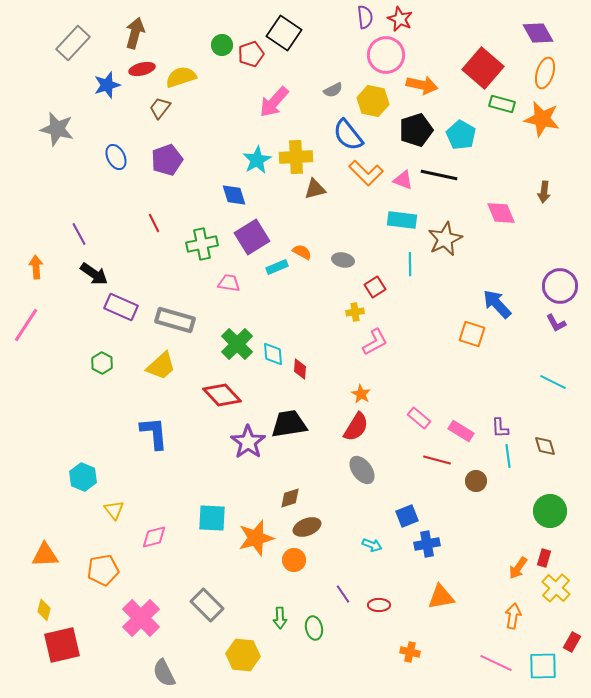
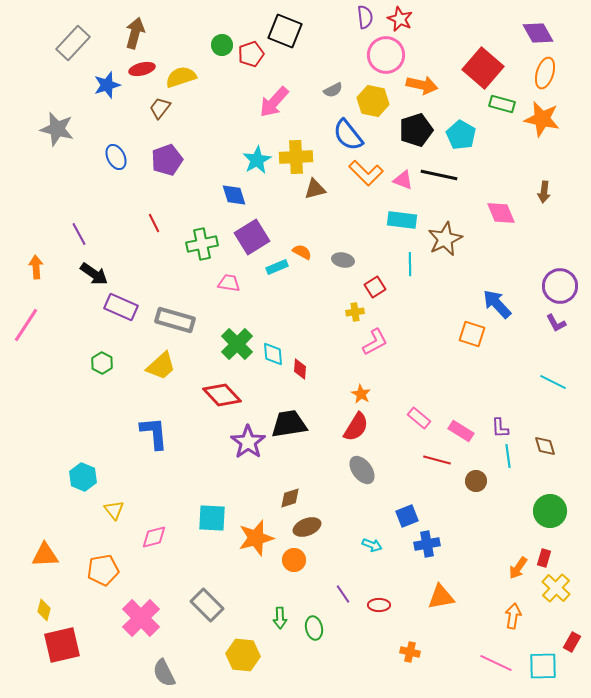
black square at (284, 33): moved 1 px right, 2 px up; rotated 12 degrees counterclockwise
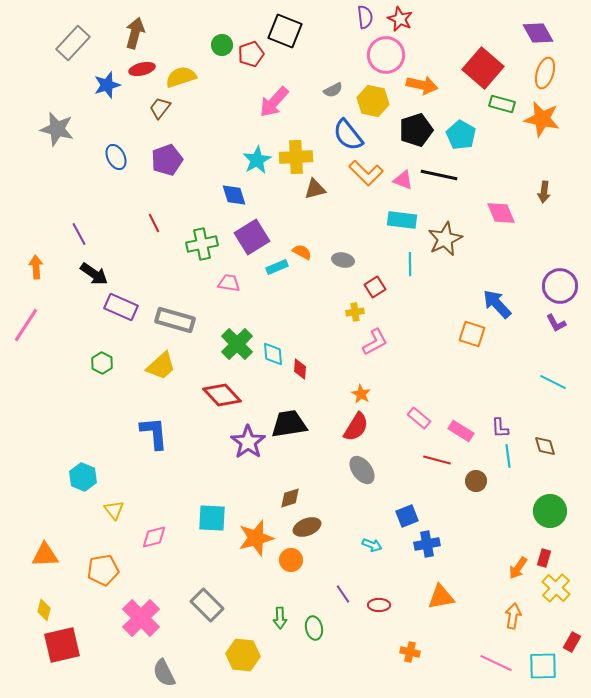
orange circle at (294, 560): moved 3 px left
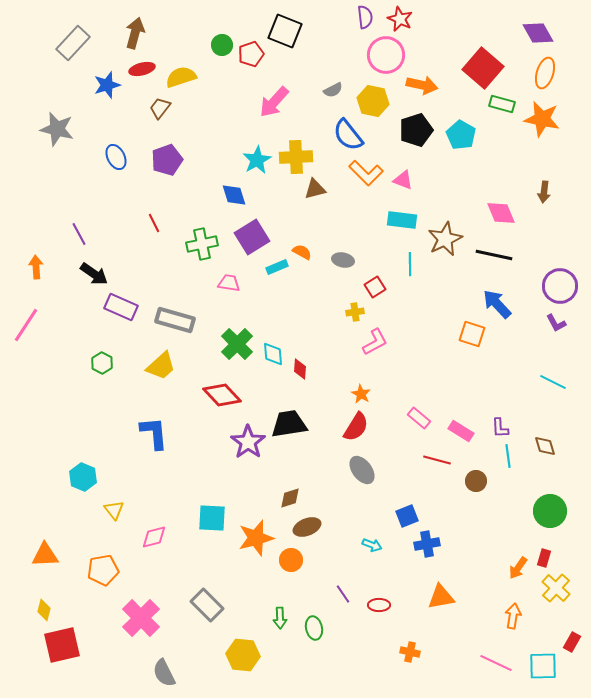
black line at (439, 175): moved 55 px right, 80 px down
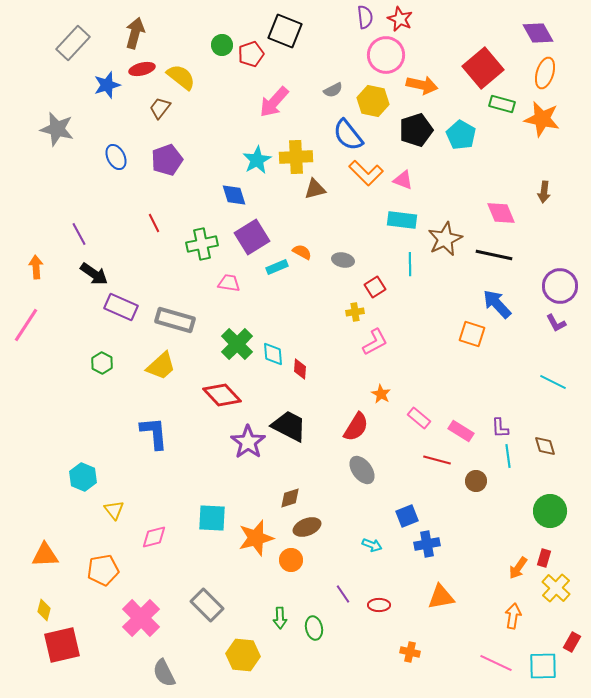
red square at (483, 68): rotated 9 degrees clockwise
yellow semicircle at (181, 77): rotated 56 degrees clockwise
orange star at (361, 394): moved 20 px right
black trapezoid at (289, 424): moved 2 px down; rotated 36 degrees clockwise
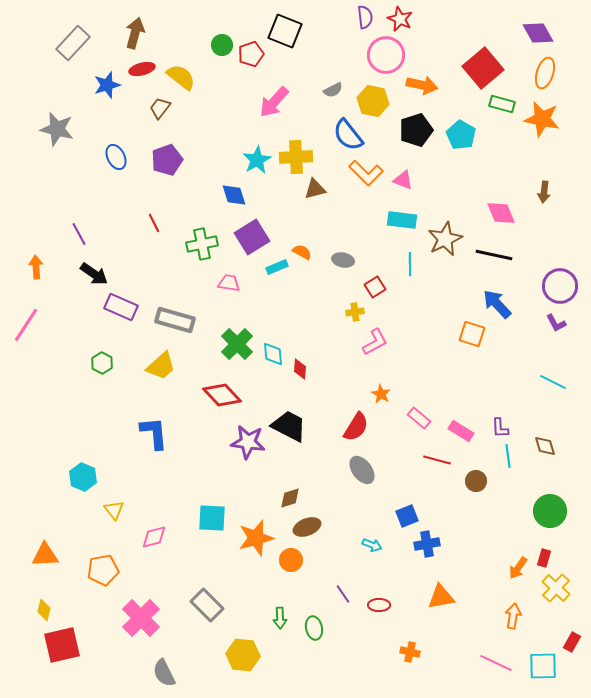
purple star at (248, 442): rotated 28 degrees counterclockwise
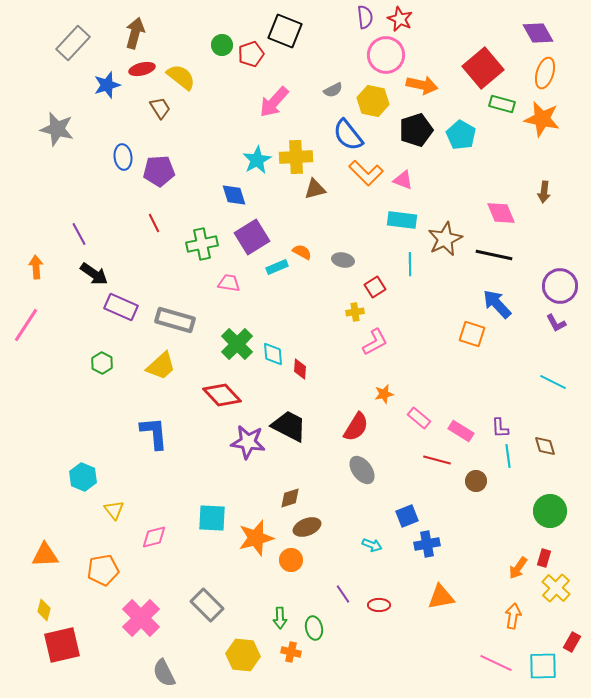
brown trapezoid at (160, 108): rotated 110 degrees clockwise
blue ellipse at (116, 157): moved 7 px right; rotated 20 degrees clockwise
purple pentagon at (167, 160): moved 8 px left, 11 px down; rotated 16 degrees clockwise
orange star at (381, 394): moved 3 px right; rotated 30 degrees clockwise
orange cross at (410, 652): moved 119 px left
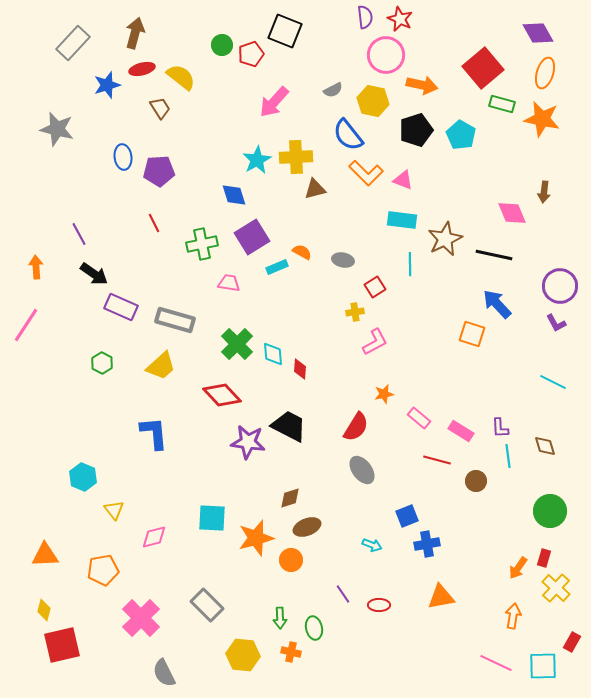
pink diamond at (501, 213): moved 11 px right
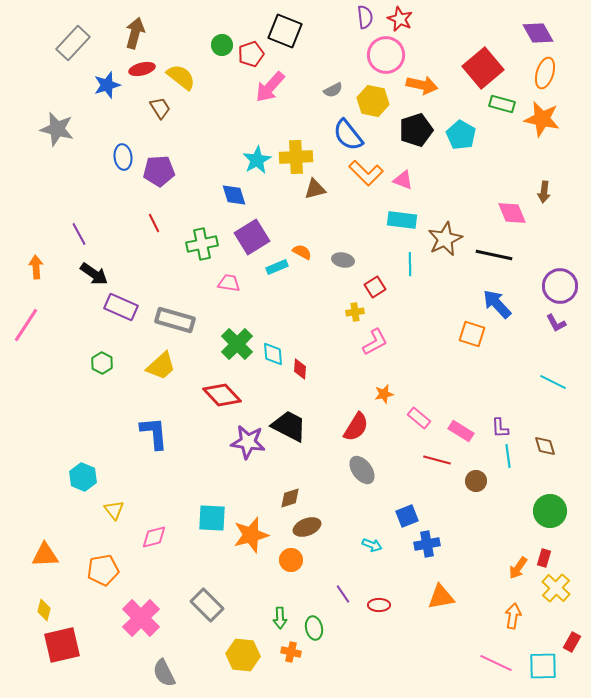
pink arrow at (274, 102): moved 4 px left, 15 px up
orange star at (256, 538): moved 5 px left, 3 px up
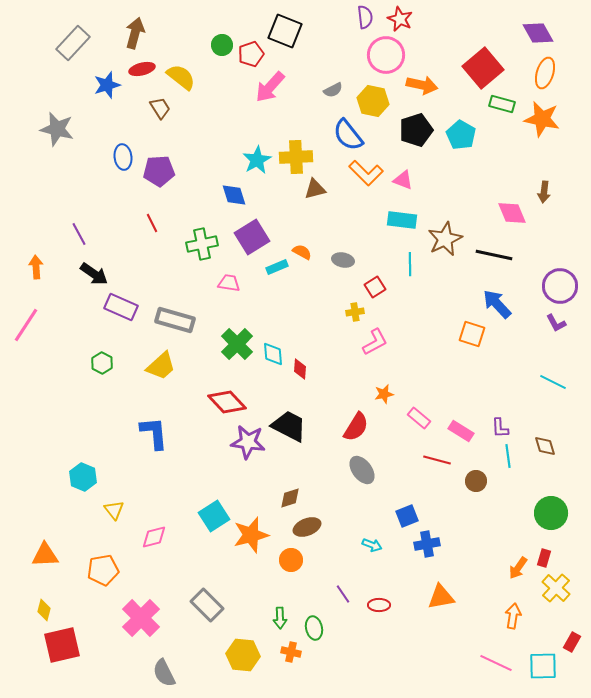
red line at (154, 223): moved 2 px left
red diamond at (222, 395): moved 5 px right, 7 px down
green circle at (550, 511): moved 1 px right, 2 px down
cyan square at (212, 518): moved 2 px right, 2 px up; rotated 36 degrees counterclockwise
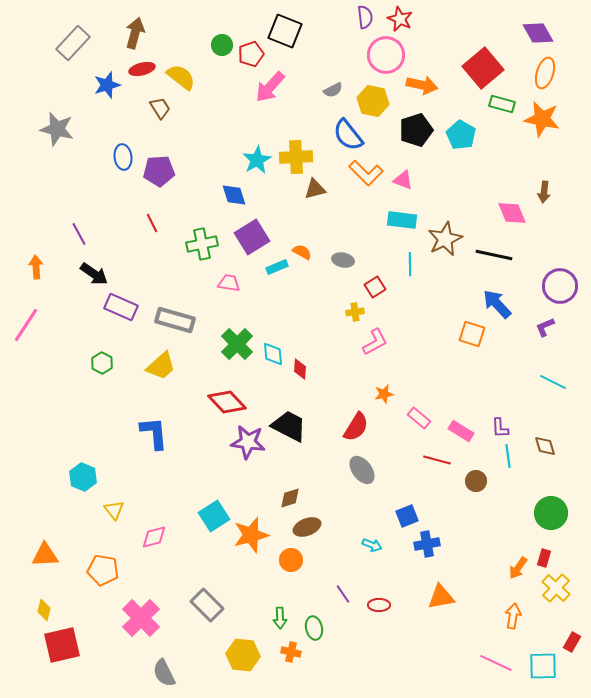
purple L-shape at (556, 323): moved 11 px left, 4 px down; rotated 95 degrees clockwise
orange pentagon at (103, 570): rotated 20 degrees clockwise
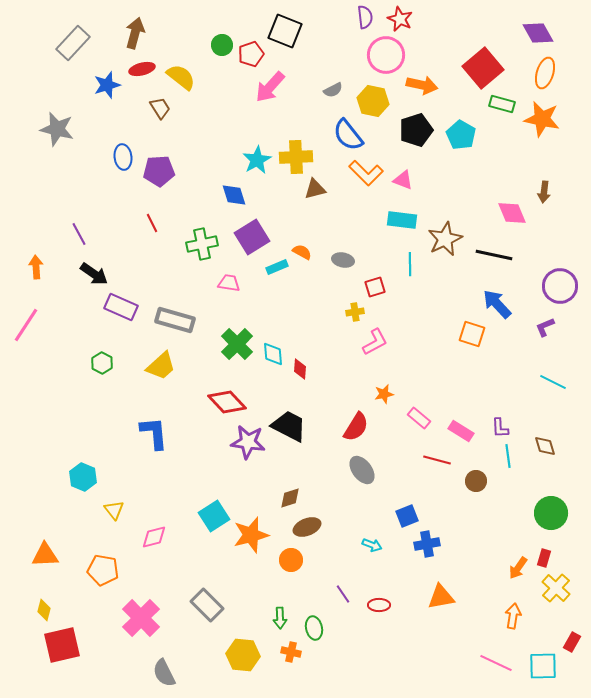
red square at (375, 287): rotated 15 degrees clockwise
